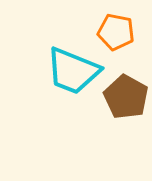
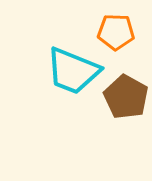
orange pentagon: rotated 9 degrees counterclockwise
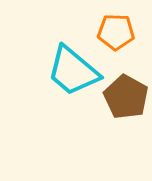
cyan trapezoid: rotated 18 degrees clockwise
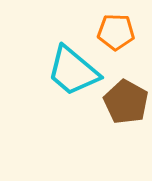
brown pentagon: moved 5 px down
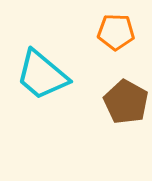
cyan trapezoid: moved 31 px left, 4 px down
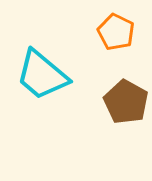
orange pentagon: rotated 24 degrees clockwise
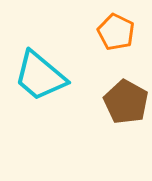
cyan trapezoid: moved 2 px left, 1 px down
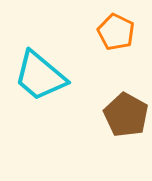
brown pentagon: moved 13 px down
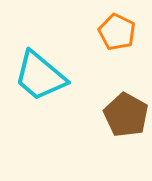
orange pentagon: moved 1 px right
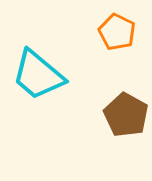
cyan trapezoid: moved 2 px left, 1 px up
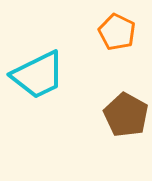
cyan trapezoid: rotated 66 degrees counterclockwise
